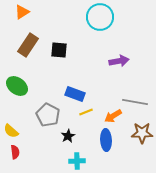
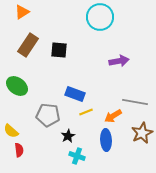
gray pentagon: rotated 20 degrees counterclockwise
brown star: rotated 25 degrees counterclockwise
red semicircle: moved 4 px right, 2 px up
cyan cross: moved 5 px up; rotated 21 degrees clockwise
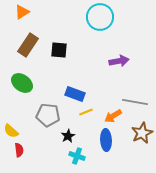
green ellipse: moved 5 px right, 3 px up
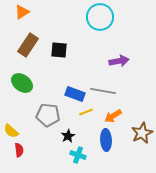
gray line: moved 32 px left, 11 px up
cyan cross: moved 1 px right, 1 px up
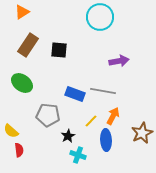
yellow line: moved 5 px right, 9 px down; rotated 24 degrees counterclockwise
orange arrow: rotated 150 degrees clockwise
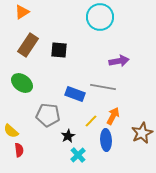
gray line: moved 4 px up
cyan cross: rotated 28 degrees clockwise
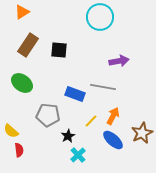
blue ellipse: moved 7 px right; rotated 45 degrees counterclockwise
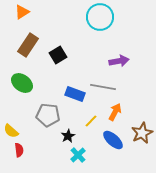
black square: moved 1 px left, 5 px down; rotated 36 degrees counterclockwise
orange arrow: moved 2 px right, 4 px up
